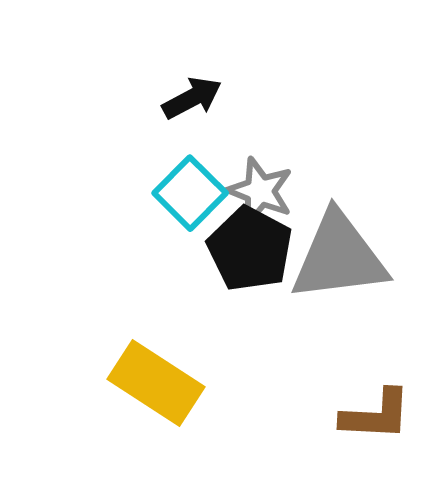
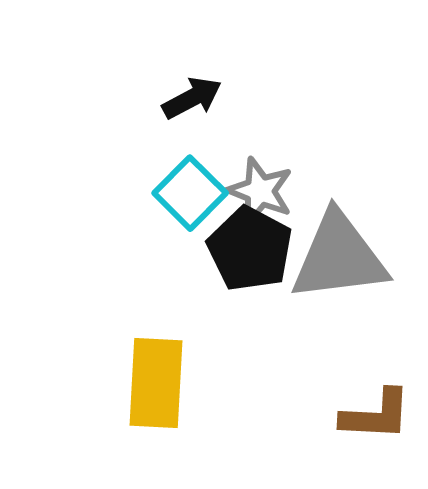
yellow rectangle: rotated 60 degrees clockwise
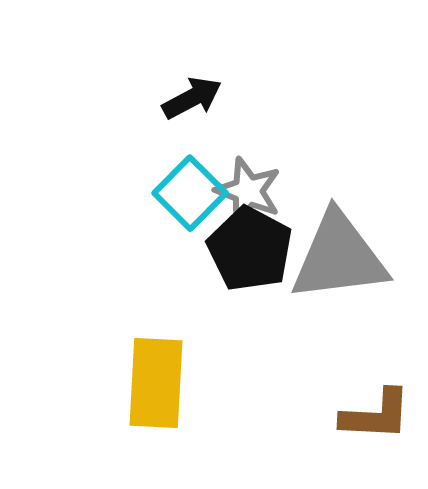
gray star: moved 12 px left
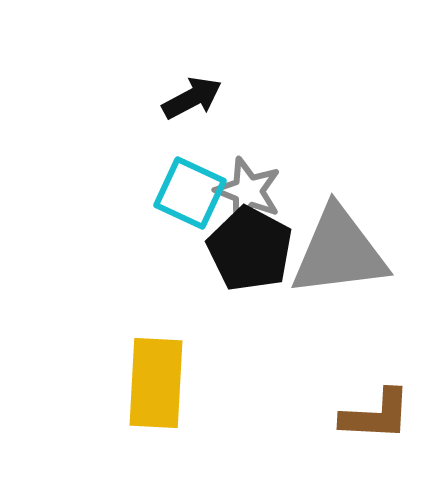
cyan square: rotated 20 degrees counterclockwise
gray triangle: moved 5 px up
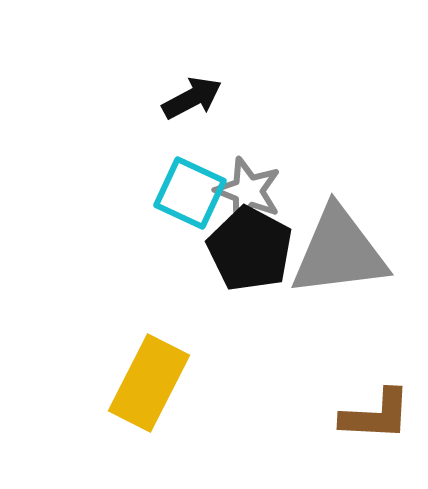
yellow rectangle: moved 7 px left; rotated 24 degrees clockwise
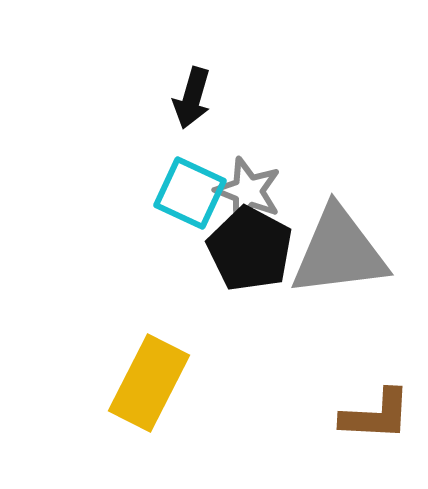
black arrow: rotated 134 degrees clockwise
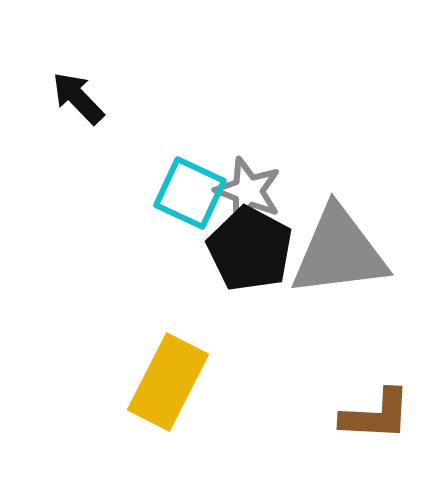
black arrow: moved 114 px left; rotated 120 degrees clockwise
yellow rectangle: moved 19 px right, 1 px up
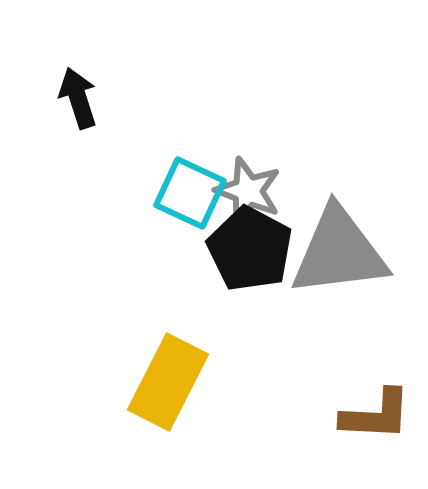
black arrow: rotated 26 degrees clockwise
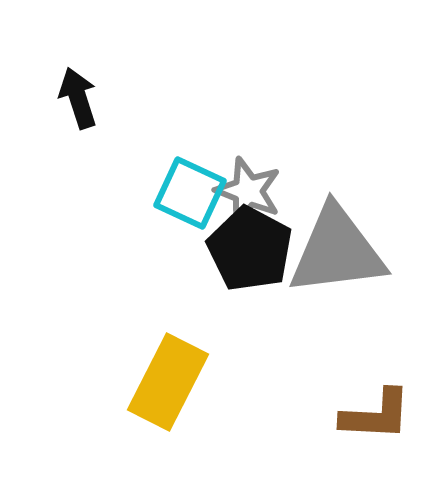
gray triangle: moved 2 px left, 1 px up
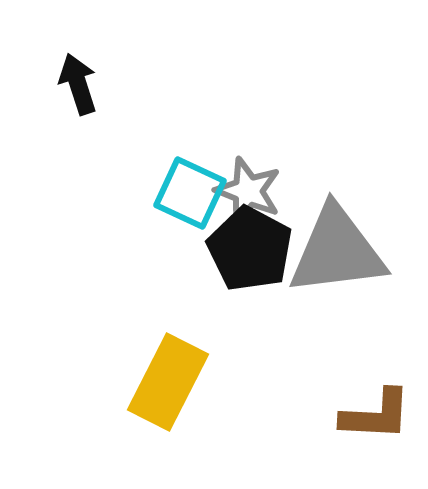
black arrow: moved 14 px up
